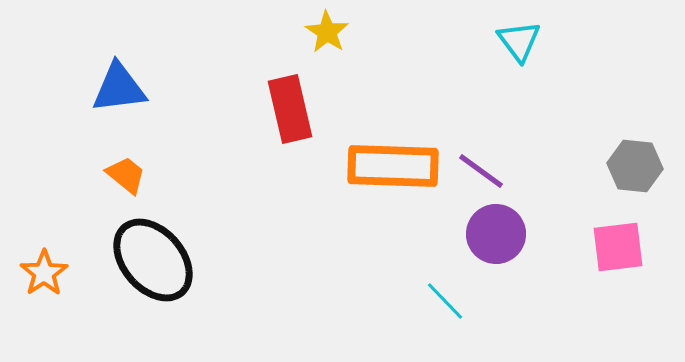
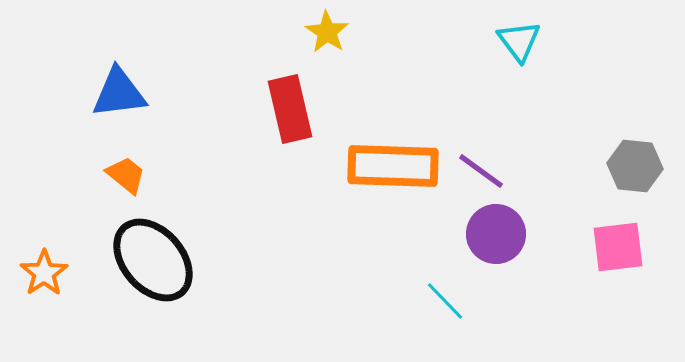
blue triangle: moved 5 px down
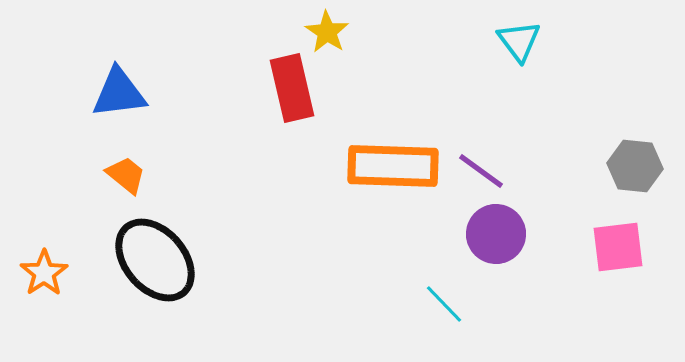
red rectangle: moved 2 px right, 21 px up
black ellipse: moved 2 px right
cyan line: moved 1 px left, 3 px down
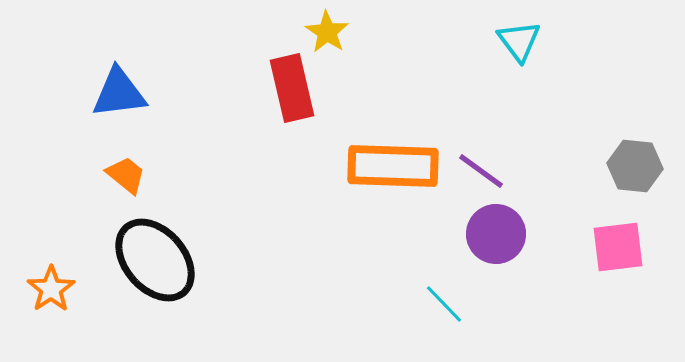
orange star: moved 7 px right, 16 px down
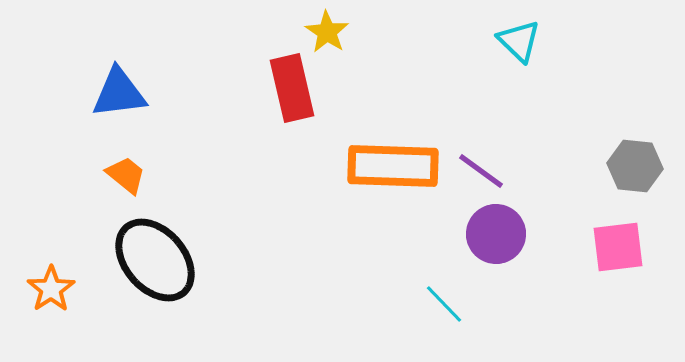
cyan triangle: rotated 9 degrees counterclockwise
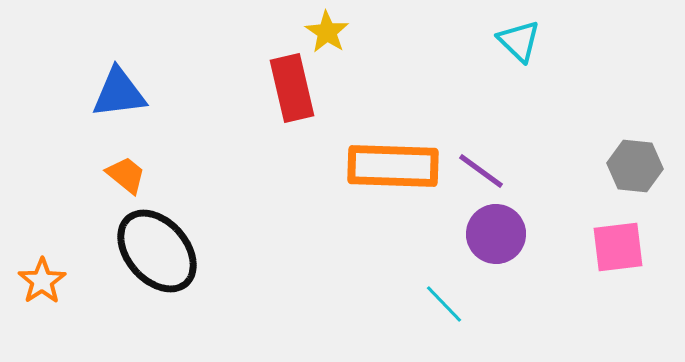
black ellipse: moved 2 px right, 9 px up
orange star: moved 9 px left, 8 px up
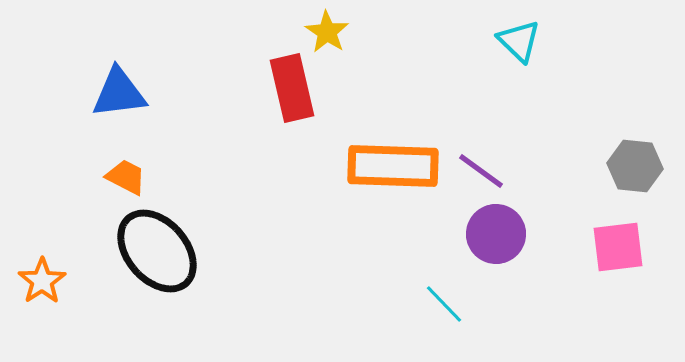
orange trapezoid: moved 2 px down; rotated 12 degrees counterclockwise
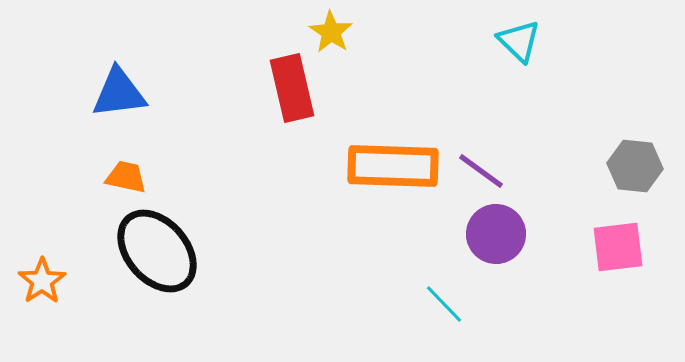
yellow star: moved 4 px right
orange trapezoid: rotated 15 degrees counterclockwise
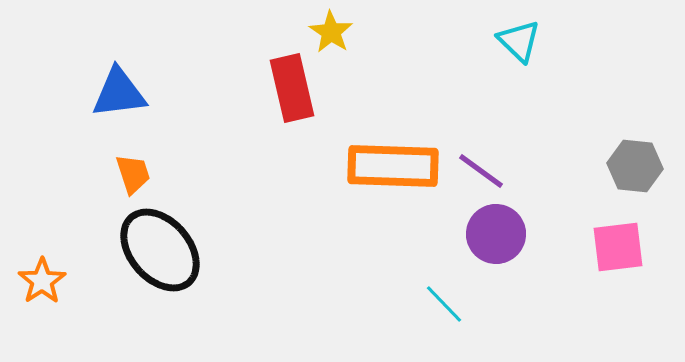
orange trapezoid: moved 7 px right, 3 px up; rotated 60 degrees clockwise
black ellipse: moved 3 px right, 1 px up
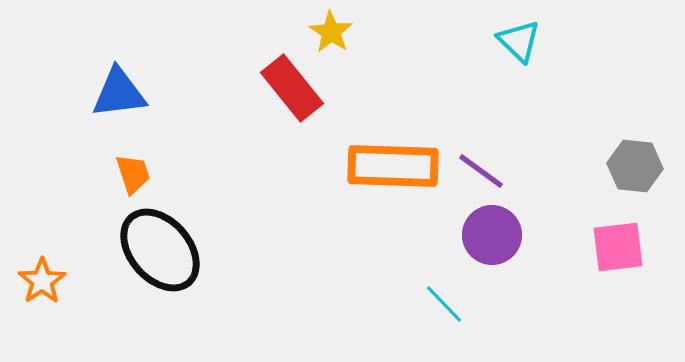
red rectangle: rotated 26 degrees counterclockwise
purple circle: moved 4 px left, 1 px down
